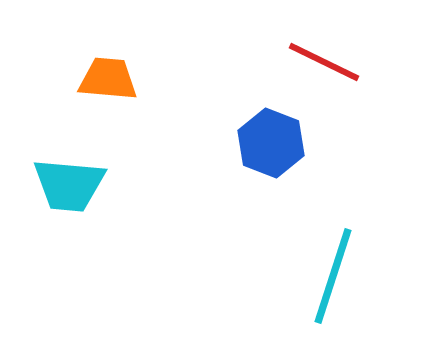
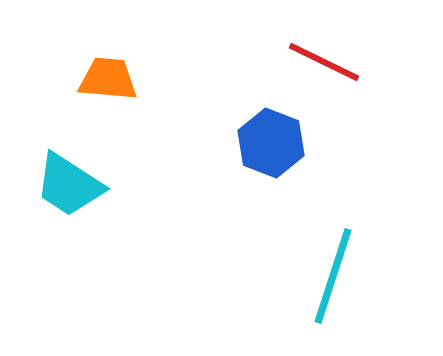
cyan trapezoid: rotated 28 degrees clockwise
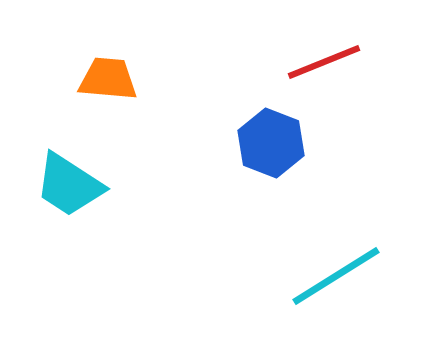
red line: rotated 48 degrees counterclockwise
cyan line: moved 3 px right; rotated 40 degrees clockwise
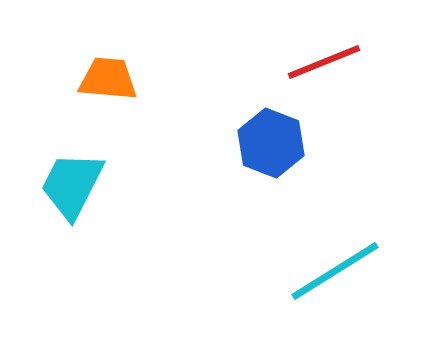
cyan trapezoid: moved 3 px right; rotated 84 degrees clockwise
cyan line: moved 1 px left, 5 px up
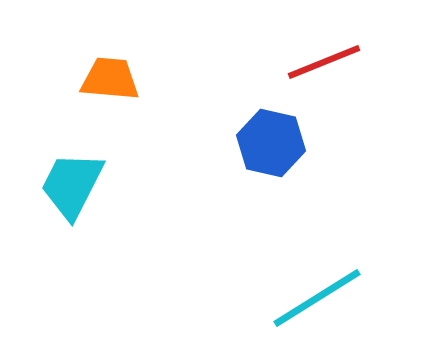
orange trapezoid: moved 2 px right
blue hexagon: rotated 8 degrees counterclockwise
cyan line: moved 18 px left, 27 px down
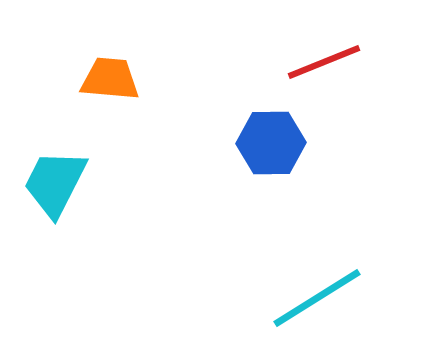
blue hexagon: rotated 14 degrees counterclockwise
cyan trapezoid: moved 17 px left, 2 px up
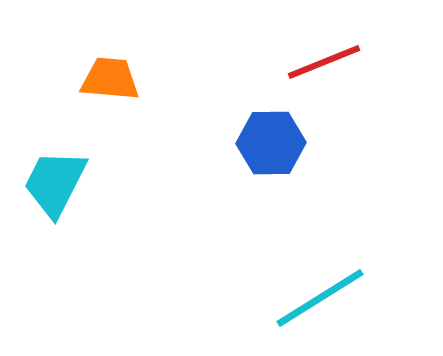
cyan line: moved 3 px right
